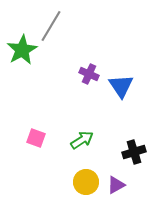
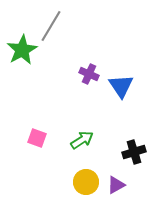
pink square: moved 1 px right
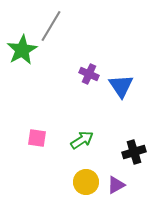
pink square: rotated 12 degrees counterclockwise
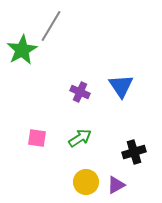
purple cross: moved 9 px left, 18 px down
green arrow: moved 2 px left, 2 px up
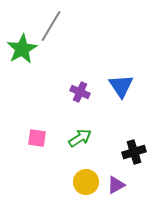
green star: moved 1 px up
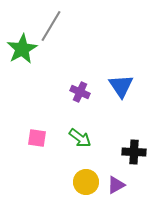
green arrow: rotated 70 degrees clockwise
black cross: rotated 20 degrees clockwise
